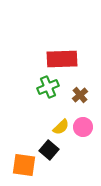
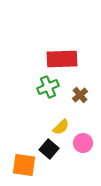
pink circle: moved 16 px down
black square: moved 1 px up
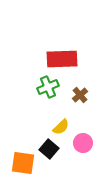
orange square: moved 1 px left, 2 px up
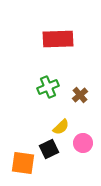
red rectangle: moved 4 px left, 20 px up
black square: rotated 24 degrees clockwise
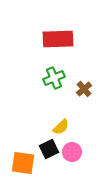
green cross: moved 6 px right, 9 px up
brown cross: moved 4 px right, 6 px up
pink circle: moved 11 px left, 9 px down
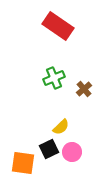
red rectangle: moved 13 px up; rotated 36 degrees clockwise
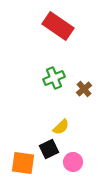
pink circle: moved 1 px right, 10 px down
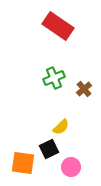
pink circle: moved 2 px left, 5 px down
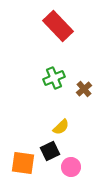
red rectangle: rotated 12 degrees clockwise
black square: moved 1 px right, 2 px down
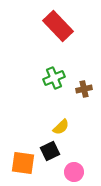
brown cross: rotated 28 degrees clockwise
pink circle: moved 3 px right, 5 px down
